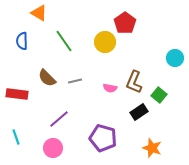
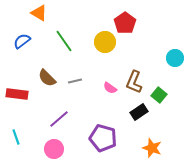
blue semicircle: rotated 54 degrees clockwise
pink semicircle: rotated 24 degrees clockwise
pink circle: moved 1 px right, 1 px down
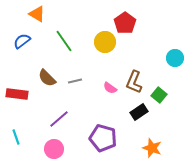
orange triangle: moved 2 px left, 1 px down
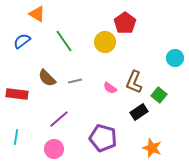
cyan line: rotated 28 degrees clockwise
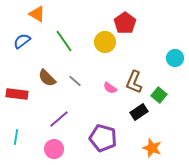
gray line: rotated 56 degrees clockwise
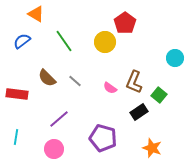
orange triangle: moved 1 px left
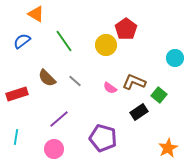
red pentagon: moved 1 px right, 6 px down
yellow circle: moved 1 px right, 3 px down
brown L-shape: rotated 90 degrees clockwise
red rectangle: rotated 25 degrees counterclockwise
orange star: moved 16 px right; rotated 24 degrees clockwise
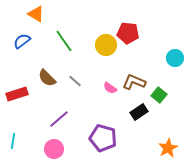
red pentagon: moved 2 px right, 4 px down; rotated 30 degrees counterclockwise
cyan line: moved 3 px left, 4 px down
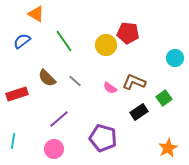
green square: moved 5 px right, 3 px down; rotated 14 degrees clockwise
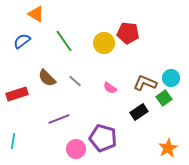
yellow circle: moved 2 px left, 2 px up
cyan circle: moved 4 px left, 20 px down
brown L-shape: moved 11 px right, 1 px down
purple line: rotated 20 degrees clockwise
pink circle: moved 22 px right
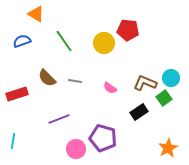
red pentagon: moved 3 px up
blue semicircle: rotated 18 degrees clockwise
gray line: rotated 32 degrees counterclockwise
